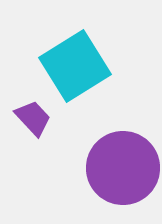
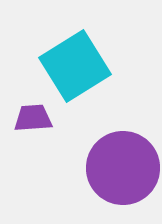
purple trapezoid: rotated 51 degrees counterclockwise
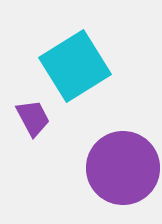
purple trapezoid: rotated 66 degrees clockwise
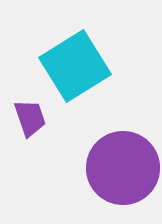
purple trapezoid: moved 3 px left; rotated 9 degrees clockwise
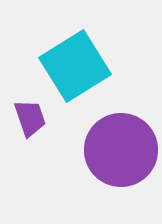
purple circle: moved 2 px left, 18 px up
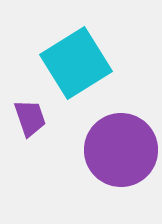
cyan square: moved 1 px right, 3 px up
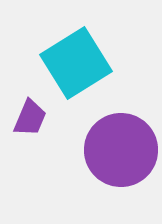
purple trapezoid: rotated 42 degrees clockwise
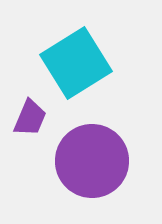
purple circle: moved 29 px left, 11 px down
